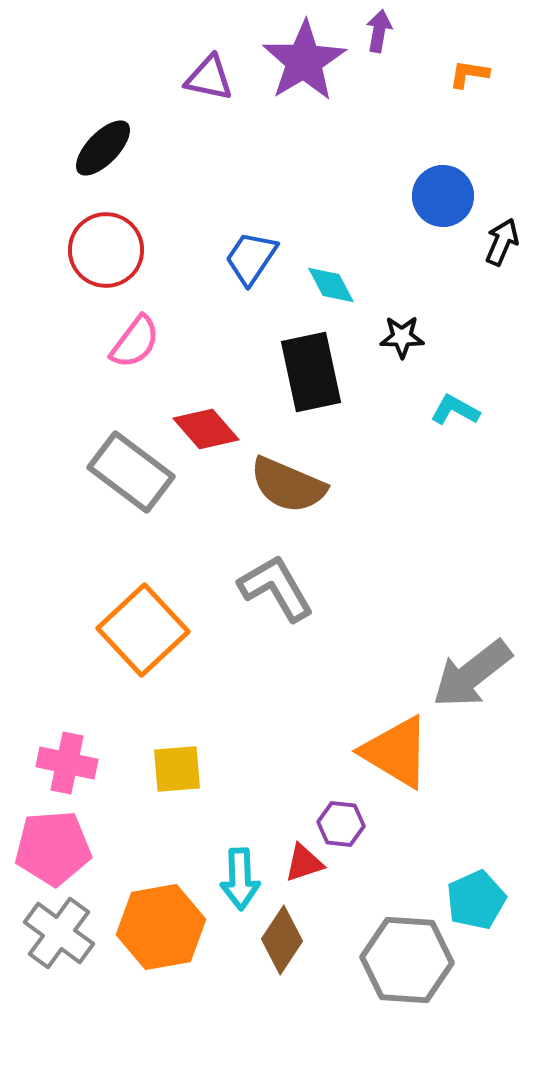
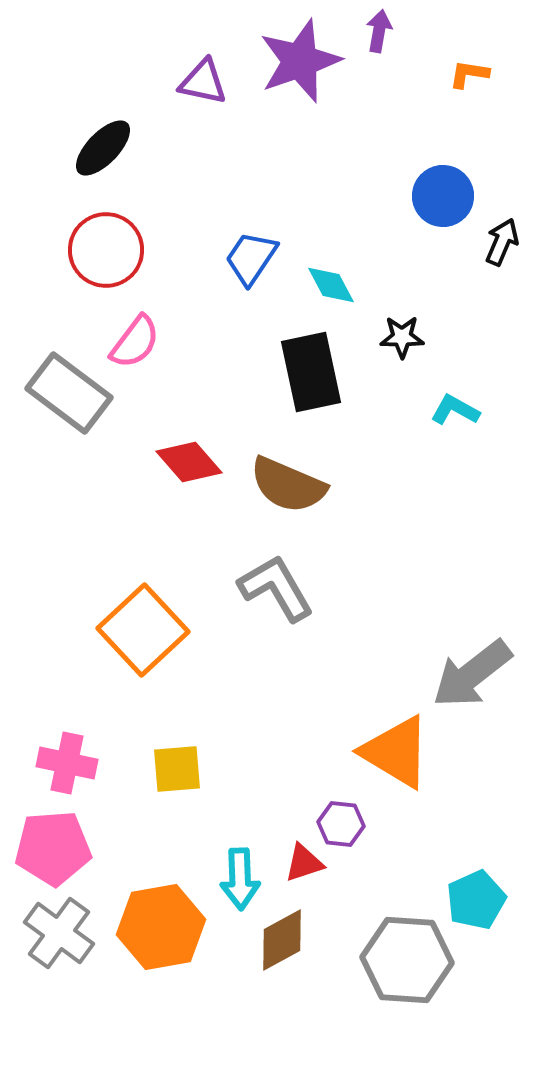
purple star: moved 4 px left; rotated 12 degrees clockwise
purple triangle: moved 6 px left, 4 px down
red diamond: moved 17 px left, 33 px down
gray rectangle: moved 62 px left, 79 px up
brown diamond: rotated 28 degrees clockwise
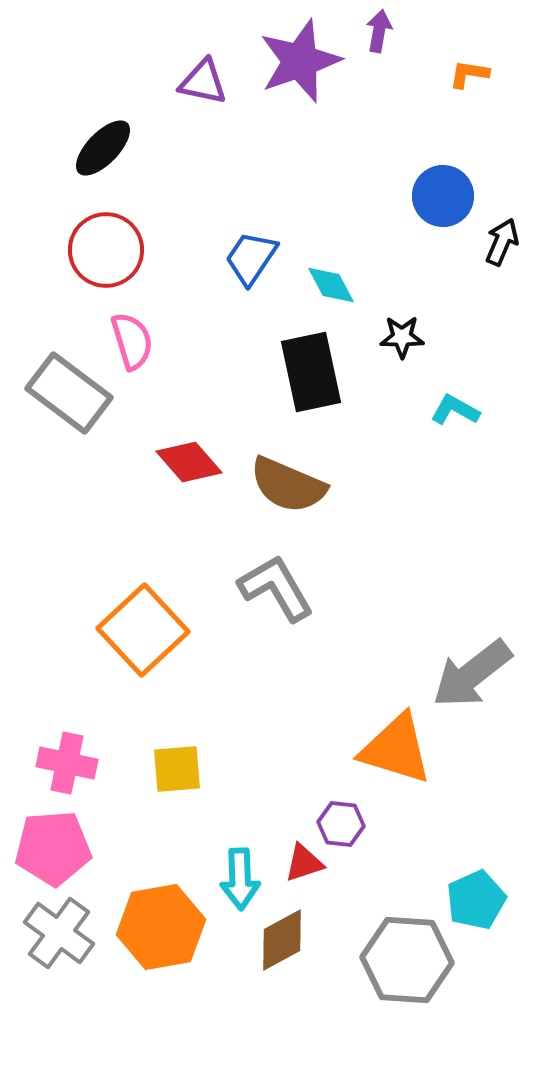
pink semicircle: moved 3 px left, 1 px up; rotated 54 degrees counterclockwise
orange triangle: moved 3 px up; rotated 14 degrees counterclockwise
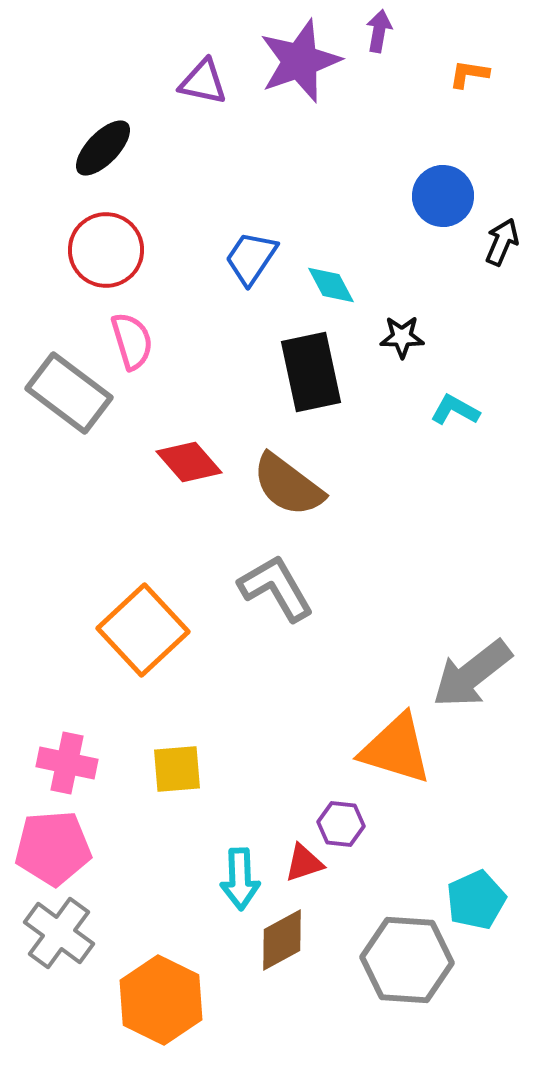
brown semicircle: rotated 14 degrees clockwise
orange hexagon: moved 73 px down; rotated 24 degrees counterclockwise
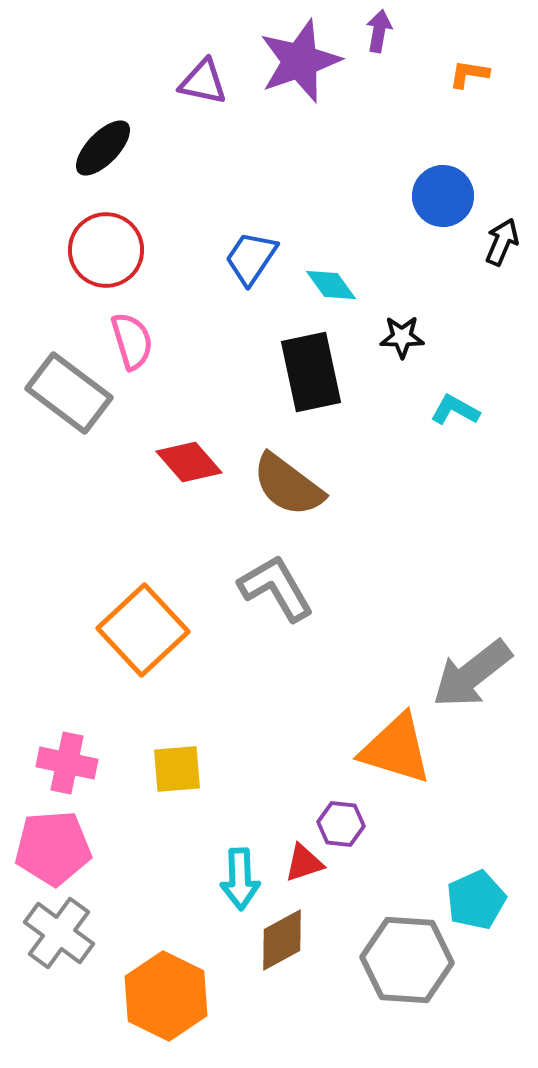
cyan diamond: rotated 8 degrees counterclockwise
orange hexagon: moved 5 px right, 4 px up
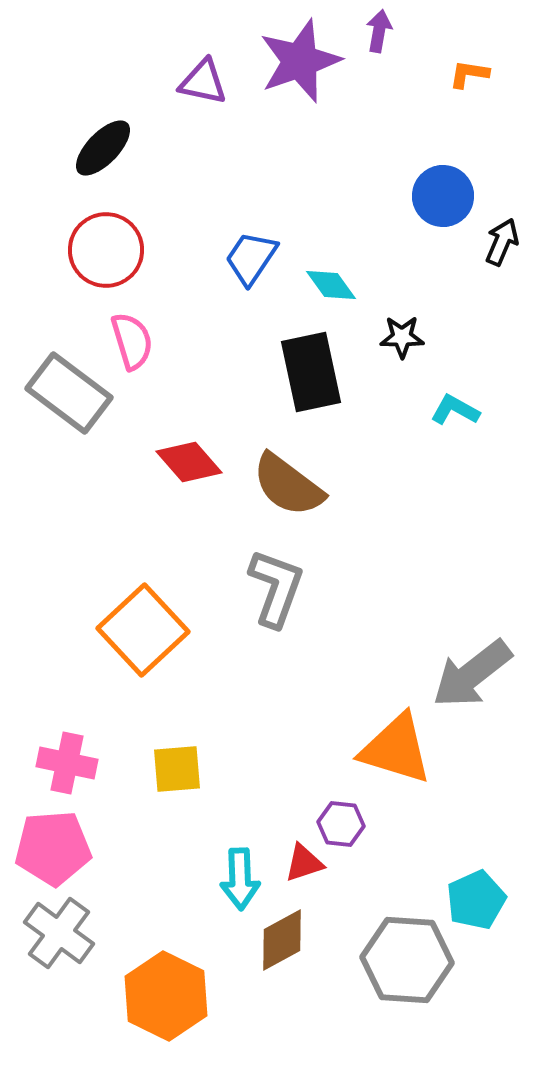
gray L-shape: rotated 50 degrees clockwise
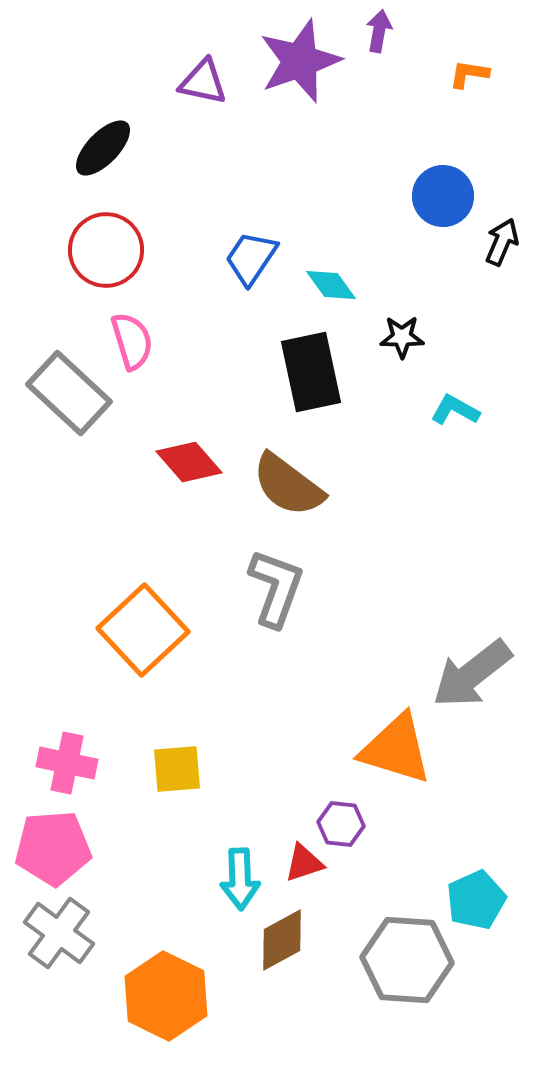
gray rectangle: rotated 6 degrees clockwise
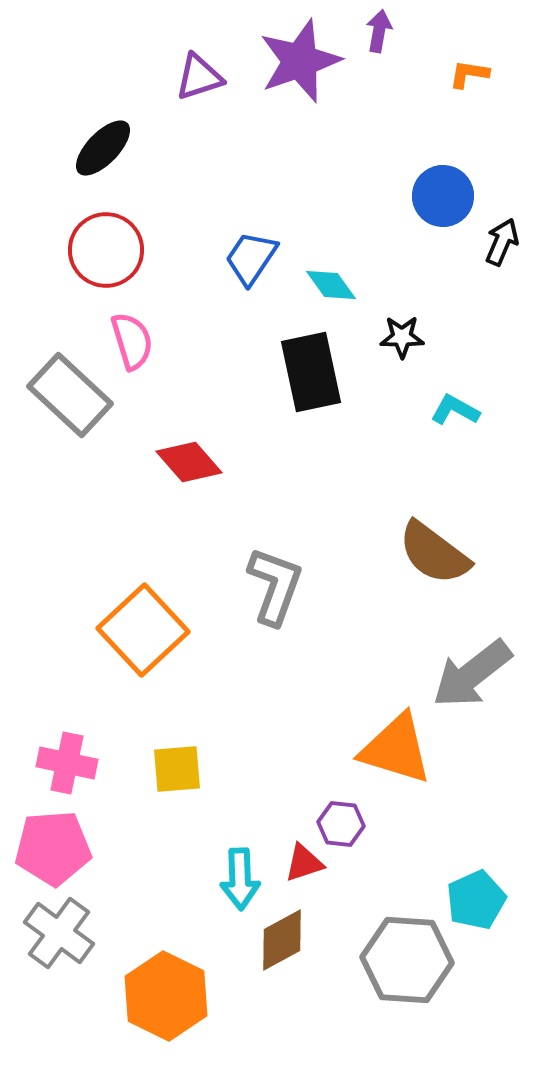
purple triangle: moved 4 px left, 5 px up; rotated 30 degrees counterclockwise
gray rectangle: moved 1 px right, 2 px down
brown semicircle: moved 146 px right, 68 px down
gray L-shape: moved 1 px left, 2 px up
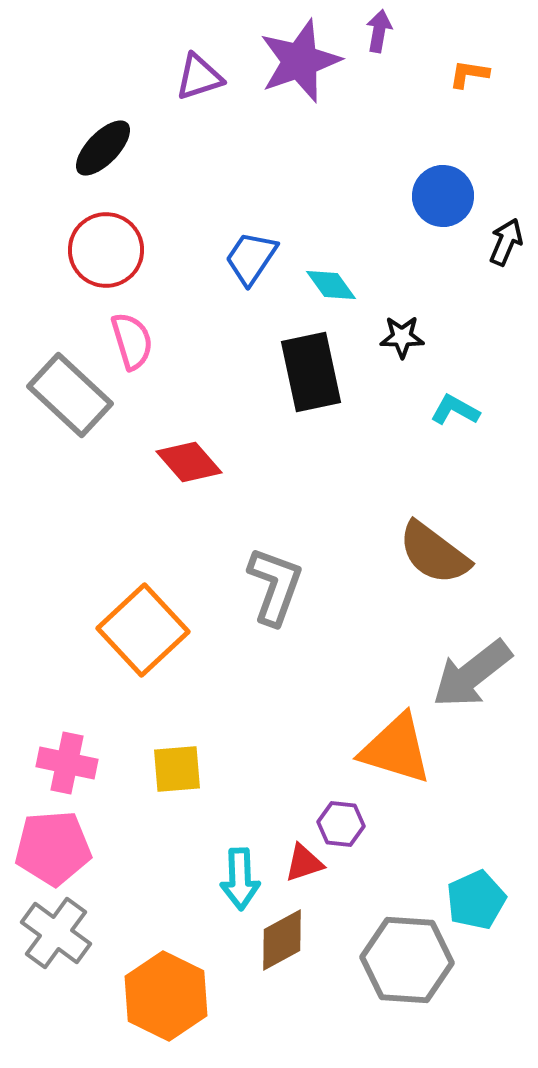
black arrow: moved 4 px right
gray cross: moved 3 px left
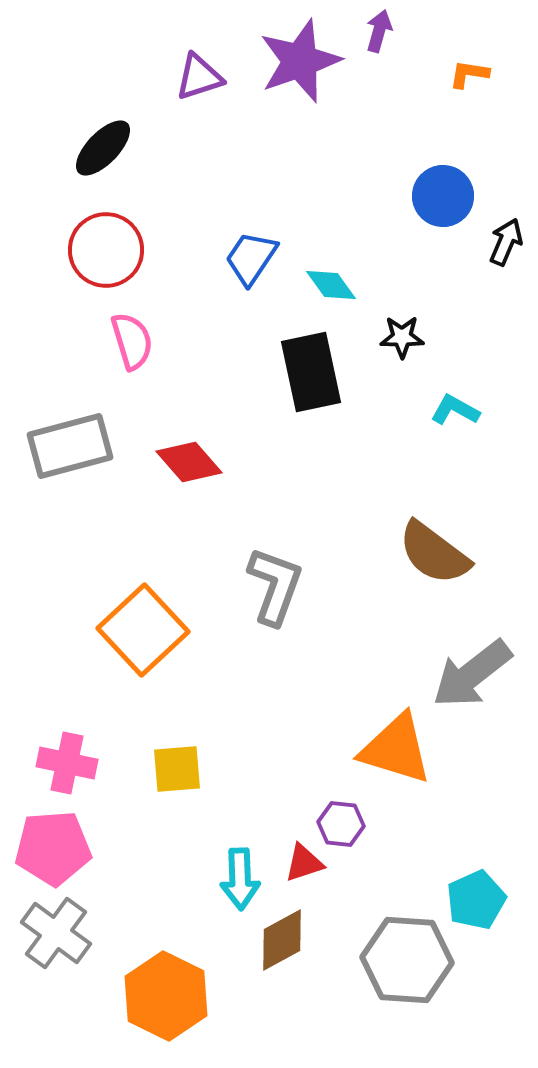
purple arrow: rotated 6 degrees clockwise
gray rectangle: moved 51 px down; rotated 58 degrees counterclockwise
